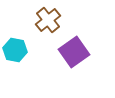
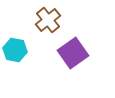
purple square: moved 1 px left, 1 px down
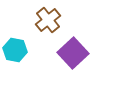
purple square: rotated 8 degrees counterclockwise
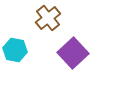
brown cross: moved 2 px up
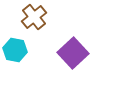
brown cross: moved 14 px left, 1 px up
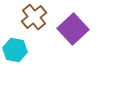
purple square: moved 24 px up
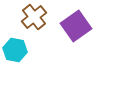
purple square: moved 3 px right, 3 px up; rotated 8 degrees clockwise
